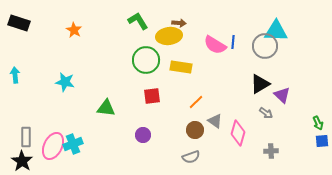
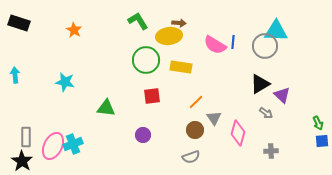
gray triangle: moved 1 px left, 3 px up; rotated 21 degrees clockwise
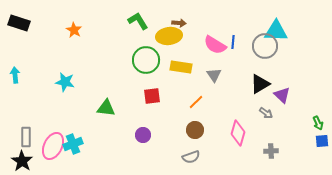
gray triangle: moved 43 px up
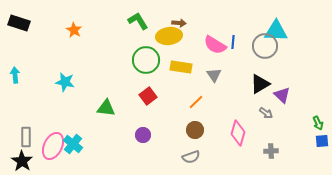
red square: moved 4 px left; rotated 30 degrees counterclockwise
cyan cross: rotated 30 degrees counterclockwise
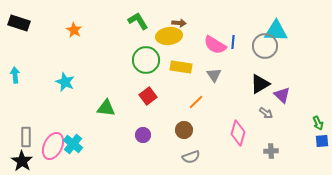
cyan star: rotated 12 degrees clockwise
brown circle: moved 11 px left
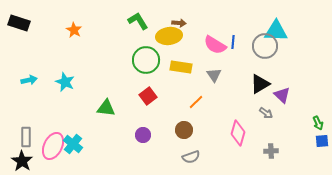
cyan arrow: moved 14 px right, 5 px down; rotated 84 degrees clockwise
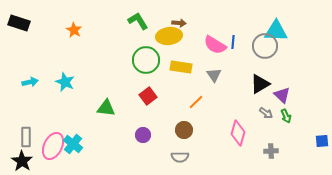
cyan arrow: moved 1 px right, 2 px down
green arrow: moved 32 px left, 7 px up
gray semicircle: moved 11 px left; rotated 18 degrees clockwise
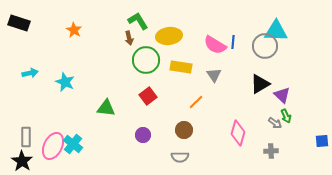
brown arrow: moved 50 px left, 15 px down; rotated 72 degrees clockwise
cyan arrow: moved 9 px up
gray arrow: moved 9 px right, 10 px down
